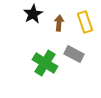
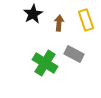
yellow rectangle: moved 1 px right, 2 px up
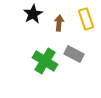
yellow rectangle: moved 1 px up
green cross: moved 2 px up
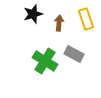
black star: rotated 12 degrees clockwise
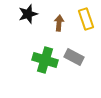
black star: moved 5 px left
gray rectangle: moved 3 px down
green cross: moved 1 px up; rotated 15 degrees counterclockwise
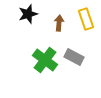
green cross: rotated 20 degrees clockwise
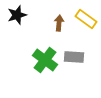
black star: moved 11 px left, 1 px down
yellow rectangle: rotated 35 degrees counterclockwise
gray rectangle: rotated 24 degrees counterclockwise
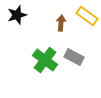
yellow rectangle: moved 1 px right, 3 px up
brown arrow: moved 2 px right
gray rectangle: rotated 24 degrees clockwise
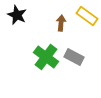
black star: rotated 30 degrees counterclockwise
green cross: moved 1 px right, 3 px up
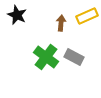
yellow rectangle: rotated 60 degrees counterclockwise
